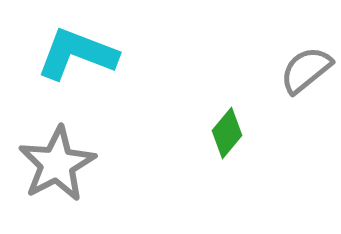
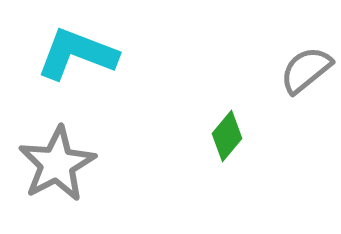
green diamond: moved 3 px down
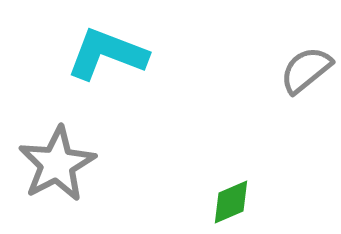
cyan L-shape: moved 30 px right
green diamond: moved 4 px right, 66 px down; rotated 27 degrees clockwise
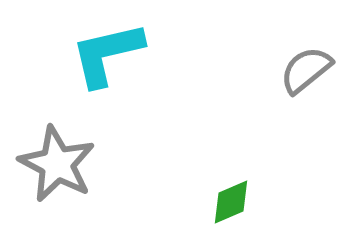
cyan L-shape: rotated 34 degrees counterclockwise
gray star: rotated 16 degrees counterclockwise
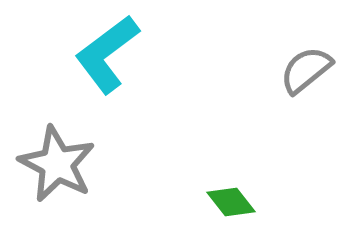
cyan L-shape: rotated 24 degrees counterclockwise
green diamond: rotated 75 degrees clockwise
